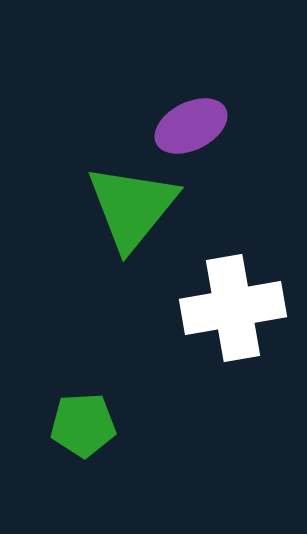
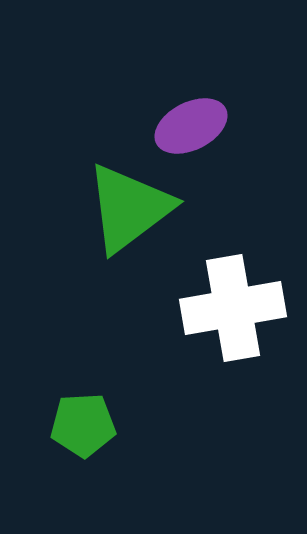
green triangle: moved 3 px left, 1 px down; rotated 14 degrees clockwise
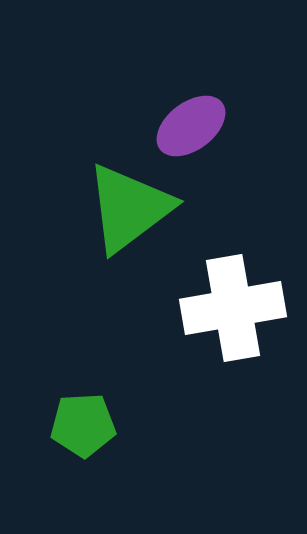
purple ellipse: rotated 10 degrees counterclockwise
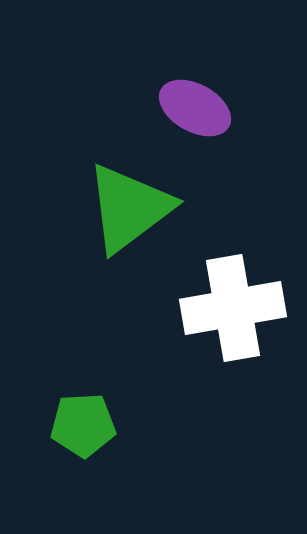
purple ellipse: moved 4 px right, 18 px up; rotated 66 degrees clockwise
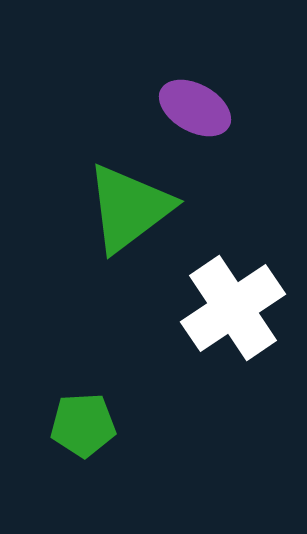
white cross: rotated 24 degrees counterclockwise
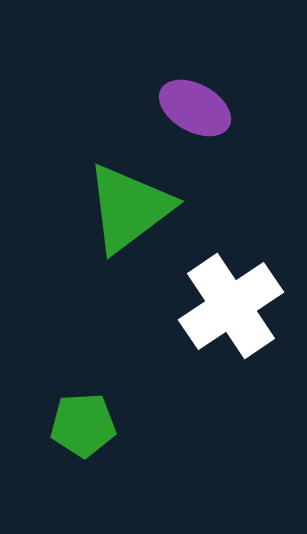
white cross: moved 2 px left, 2 px up
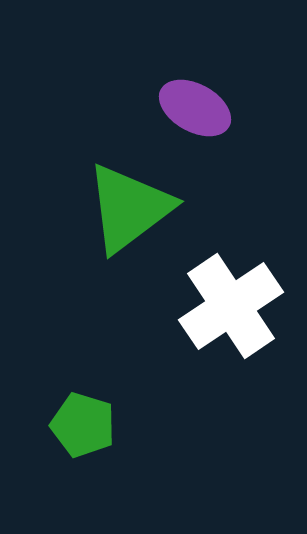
green pentagon: rotated 20 degrees clockwise
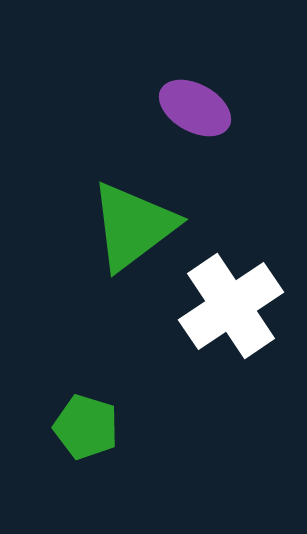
green triangle: moved 4 px right, 18 px down
green pentagon: moved 3 px right, 2 px down
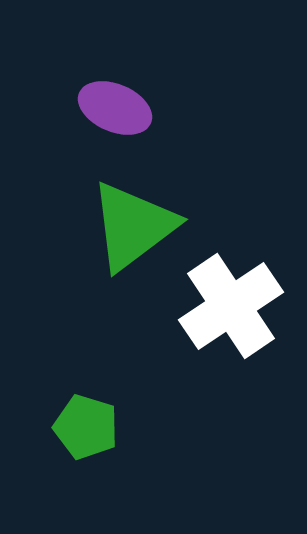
purple ellipse: moved 80 px left; rotated 6 degrees counterclockwise
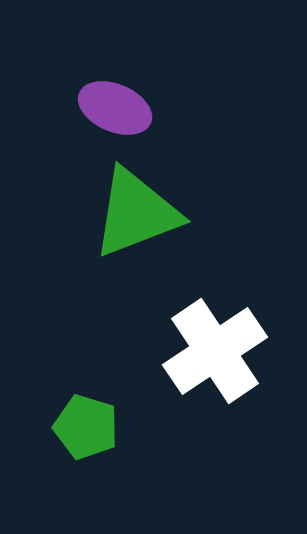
green triangle: moved 3 px right, 13 px up; rotated 16 degrees clockwise
white cross: moved 16 px left, 45 px down
